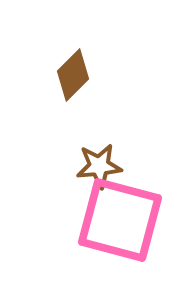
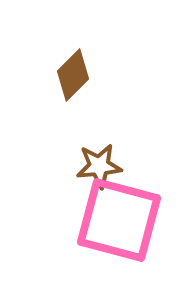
pink square: moved 1 px left
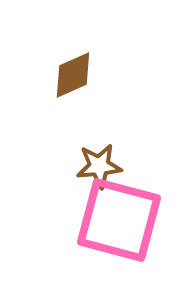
brown diamond: rotated 21 degrees clockwise
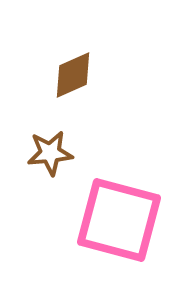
brown star: moved 49 px left, 13 px up
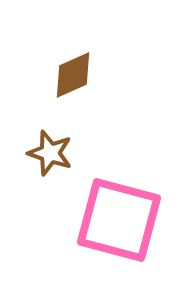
brown star: rotated 24 degrees clockwise
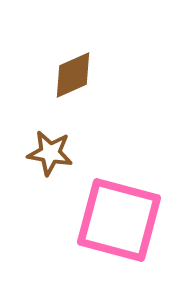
brown star: rotated 9 degrees counterclockwise
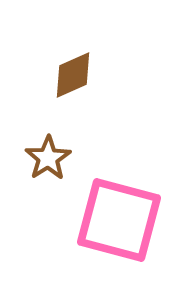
brown star: moved 2 px left, 5 px down; rotated 30 degrees clockwise
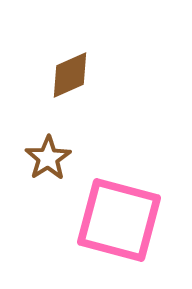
brown diamond: moved 3 px left
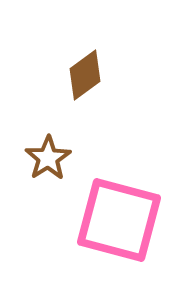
brown diamond: moved 15 px right; rotated 12 degrees counterclockwise
